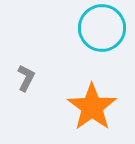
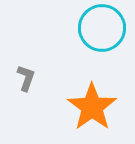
gray L-shape: rotated 8 degrees counterclockwise
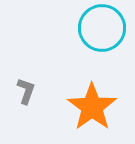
gray L-shape: moved 13 px down
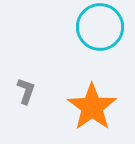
cyan circle: moved 2 px left, 1 px up
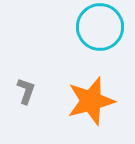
orange star: moved 1 px left, 6 px up; rotated 21 degrees clockwise
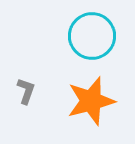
cyan circle: moved 8 px left, 9 px down
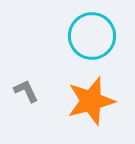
gray L-shape: rotated 44 degrees counterclockwise
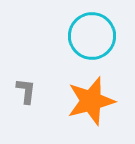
gray L-shape: rotated 32 degrees clockwise
